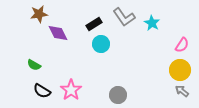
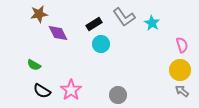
pink semicircle: rotated 49 degrees counterclockwise
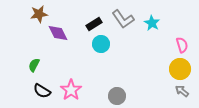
gray L-shape: moved 1 px left, 2 px down
green semicircle: rotated 88 degrees clockwise
yellow circle: moved 1 px up
gray circle: moved 1 px left, 1 px down
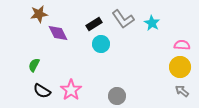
pink semicircle: rotated 70 degrees counterclockwise
yellow circle: moved 2 px up
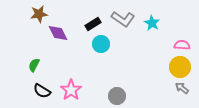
gray L-shape: rotated 20 degrees counterclockwise
black rectangle: moved 1 px left
gray arrow: moved 3 px up
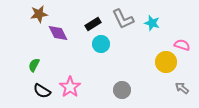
gray L-shape: rotated 30 degrees clockwise
cyan star: rotated 14 degrees counterclockwise
pink semicircle: rotated 14 degrees clockwise
yellow circle: moved 14 px left, 5 px up
pink star: moved 1 px left, 3 px up
gray circle: moved 5 px right, 6 px up
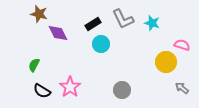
brown star: rotated 24 degrees clockwise
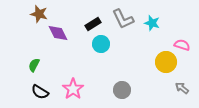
pink star: moved 3 px right, 2 px down
black semicircle: moved 2 px left, 1 px down
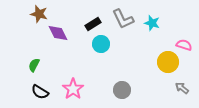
pink semicircle: moved 2 px right
yellow circle: moved 2 px right
